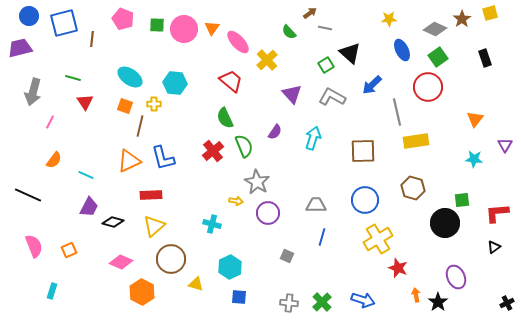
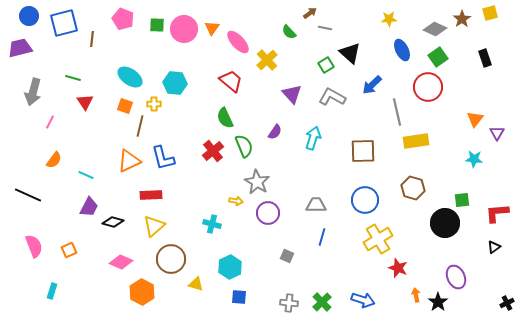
purple triangle at (505, 145): moved 8 px left, 12 px up
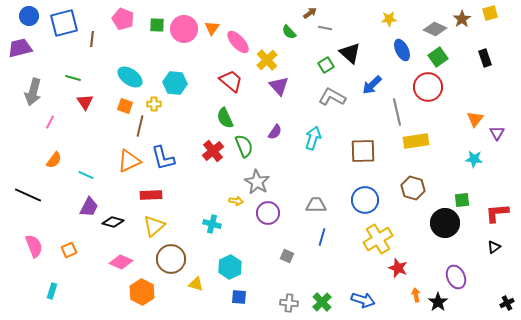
purple triangle at (292, 94): moved 13 px left, 8 px up
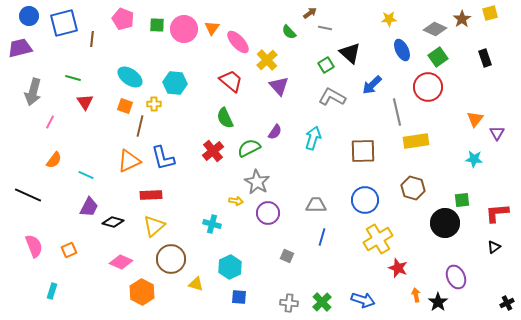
green semicircle at (244, 146): moved 5 px right, 2 px down; rotated 95 degrees counterclockwise
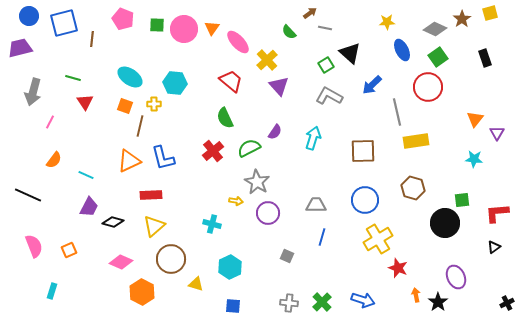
yellow star at (389, 19): moved 2 px left, 3 px down
gray L-shape at (332, 97): moved 3 px left, 1 px up
blue square at (239, 297): moved 6 px left, 9 px down
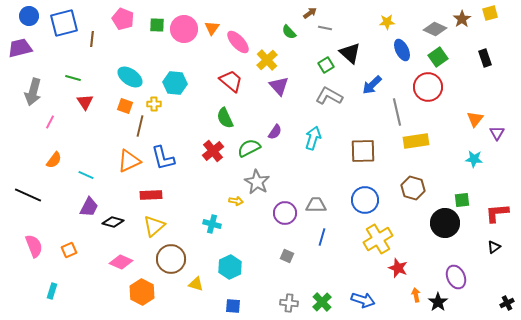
purple circle at (268, 213): moved 17 px right
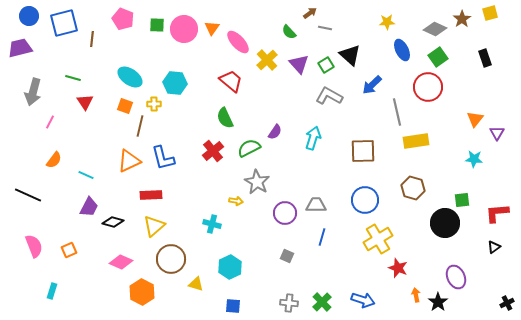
black triangle at (350, 53): moved 2 px down
purple triangle at (279, 86): moved 20 px right, 22 px up
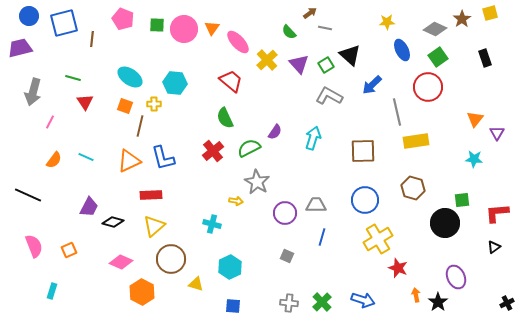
cyan line at (86, 175): moved 18 px up
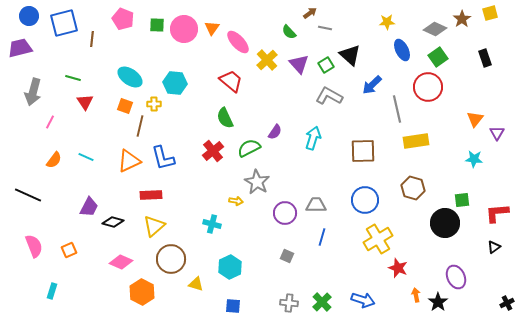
gray line at (397, 112): moved 3 px up
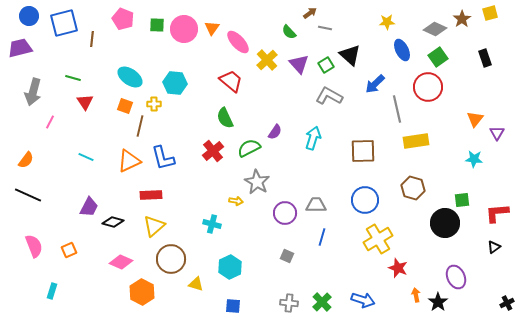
blue arrow at (372, 85): moved 3 px right, 1 px up
orange semicircle at (54, 160): moved 28 px left
